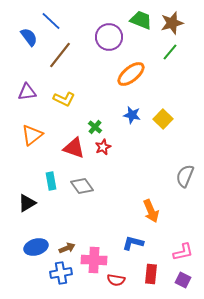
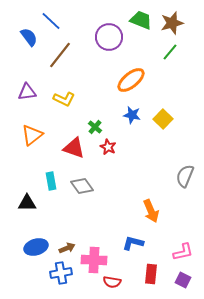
orange ellipse: moved 6 px down
red star: moved 5 px right; rotated 21 degrees counterclockwise
black triangle: rotated 30 degrees clockwise
red semicircle: moved 4 px left, 2 px down
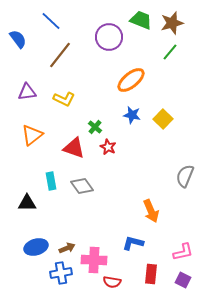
blue semicircle: moved 11 px left, 2 px down
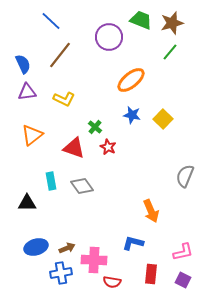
blue semicircle: moved 5 px right, 25 px down; rotated 12 degrees clockwise
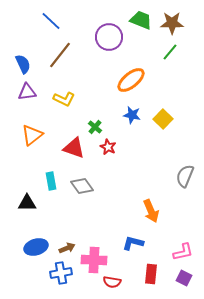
brown star: rotated 15 degrees clockwise
purple square: moved 1 px right, 2 px up
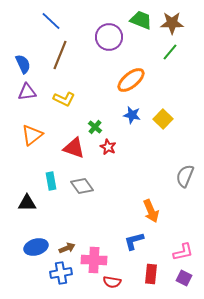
brown line: rotated 16 degrees counterclockwise
blue L-shape: moved 1 px right, 2 px up; rotated 30 degrees counterclockwise
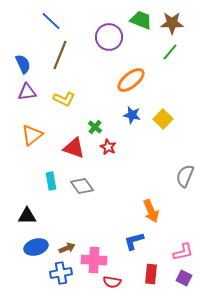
black triangle: moved 13 px down
